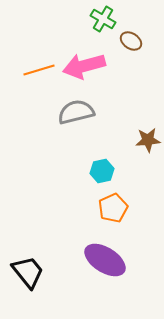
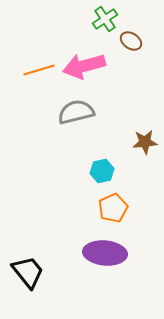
green cross: moved 2 px right; rotated 25 degrees clockwise
brown star: moved 3 px left, 2 px down
purple ellipse: moved 7 px up; rotated 27 degrees counterclockwise
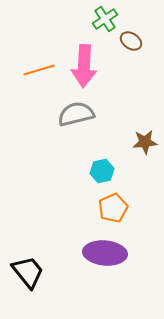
pink arrow: rotated 72 degrees counterclockwise
gray semicircle: moved 2 px down
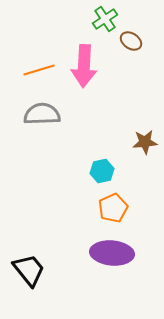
gray semicircle: moved 34 px left; rotated 12 degrees clockwise
purple ellipse: moved 7 px right
black trapezoid: moved 1 px right, 2 px up
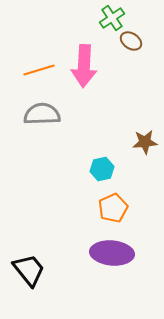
green cross: moved 7 px right, 1 px up
cyan hexagon: moved 2 px up
